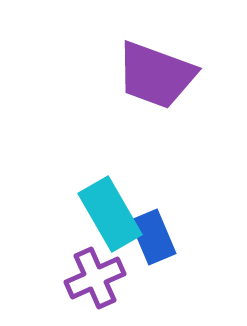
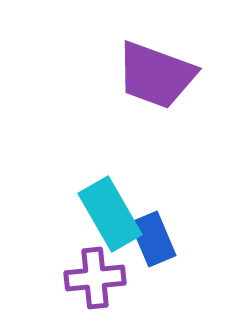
blue rectangle: moved 2 px down
purple cross: rotated 18 degrees clockwise
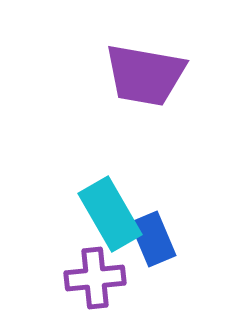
purple trapezoid: moved 11 px left; rotated 10 degrees counterclockwise
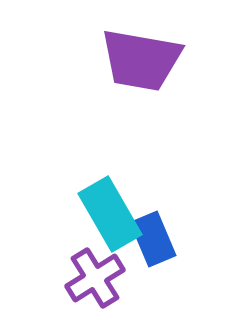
purple trapezoid: moved 4 px left, 15 px up
purple cross: rotated 26 degrees counterclockwise
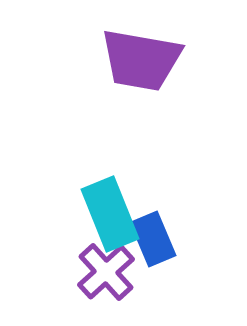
cyan rectangle: rotated 8 degrees clockwise
purple cross: moved 11 px right, 6 px up; rotated 10 degrees counterclockwise
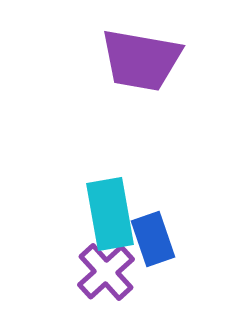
cyan rectangle: rotated 12 degrees clockwise
blue rectangle: rotated 4 degrees clockwise
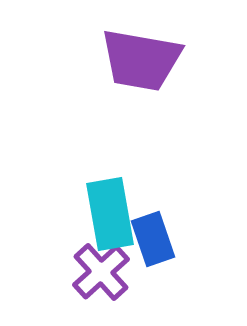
purple cross: moved 5 px left
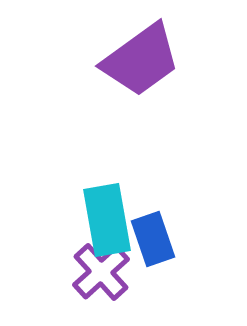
purple trapezoid: rotated 46 degrees counterclockwise
cyan rectangle: moved 3 px left, 6 px down
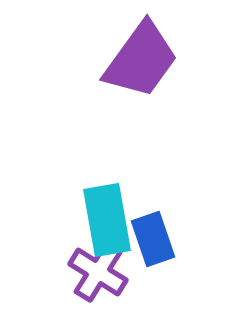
purple trapezoid: rotated 18 degrees counterclockwise
purple cross: moved 3 px left; rotated 16 degrees counterclockwise
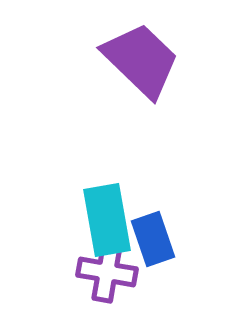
purple trapezoid: rotated 82 degrees counterclockwise
purple cross: moved 9 px right; rotated 22 degrees counterclockwise
